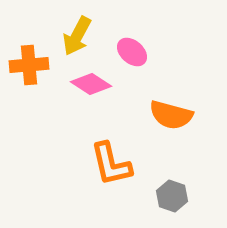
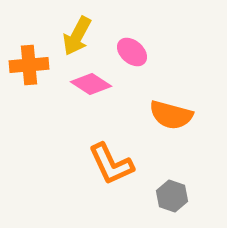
orange L-shape: rotated 12 degrees counterclockwise
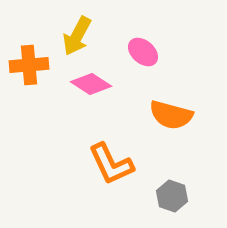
pink ellipse: moved 11 px right
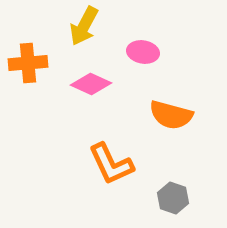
yellow arrow: moved 7 px right, 10 px up
pink ellipse: rotated 32 degrees counterclockwise
orange cross: moved 1 px left, 2 px up
pink diamond: rotated 9 degrees counterclockwise
gray hexagon: moved 1 px right, 2 px down
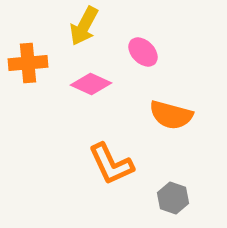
pink ellipse: rotated 36 degrees clockwise
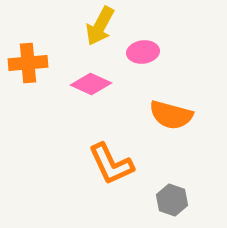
yellow arrow: moved 16 px right
pink ellipse: rotated 52 degrees counterclockwise
gray hexagon: moved 1 px left, 2 px down
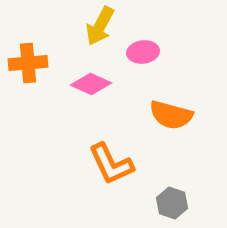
gray hexagon: moved 3 px down
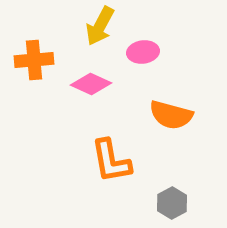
orange cross: moved 6 px right, 3 px up
orange L-shape: moved 3 px up; rotated 15 degrees clockwise
gray hexagon: rotated 12 degrees clockwise
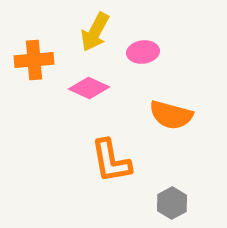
yellow arrow: moved 5 px left, 6 px down
pink diamond: moved 2 px left, 4 px down
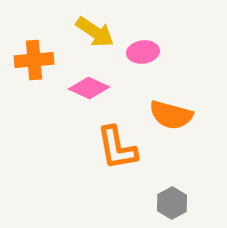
yellow arrow: rotated 84 degrees counterclockwise
orange L-shape: moved 6 px right, 13 px up
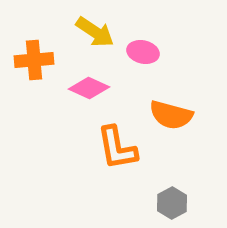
pink ellipse: rotated 20 degrees clockwise
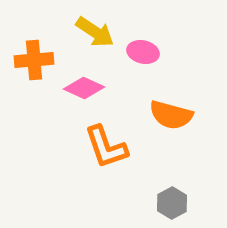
pink diamond: moved 5 px left
orange L-shape: moved 11 px left, 1 px up; rotated 9 degrees counterclockwise
